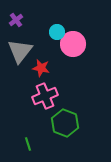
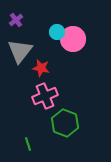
pink circle: moved 5 px up
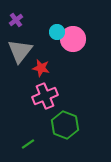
green hexagon: moved 2 px down
green line: rotated 72 degrees clockwise
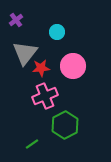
pink circle: moved 27 px down
gray triangle: moved 5 px right, 2 px down
red star: rotated 18 degrees counterclockwise
green hexagon: rotated 12 degrees clockwise
green line: moved 4 px right
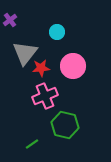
purple cross: moved 6 px left
green hexagon: rotated 20 degrees counterclockwise
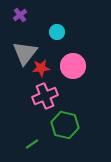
purple cross: moved 10 px right, 5 px up
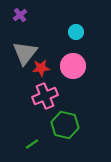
cyan circle: moved 19 px right
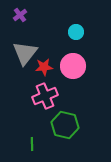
red star: moved 3 px right, 1 px up
green line: rotated 56 degrees counterclockwise
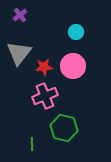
gray triangle: moved 6 px left
green hexagon: moved 1 px left, 3 px down
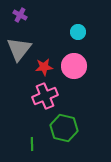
purple cross: rotated 24 degrees counterclockwise
cyan circle: moved 2 px right
gray triangle: moved 4 px up
pink circle: moved 1 px right
